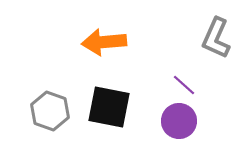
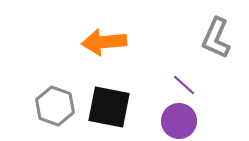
gray hexagon: moved 5 px right, 5 px up
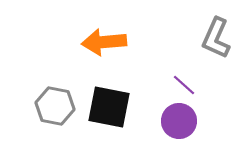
gray hexagon: rotated 9 degrees counterclockwise
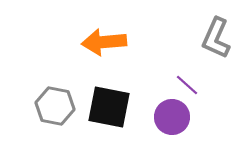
purple line: moved 3 px right
purple circle: moved 7 px left, 4 px up
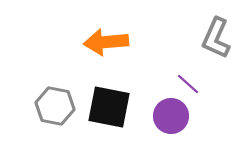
orange arrow: moved 2 px right
purple line: moved 1 px right, 1 px up
purple circle: moved 1 px left, 1 px up
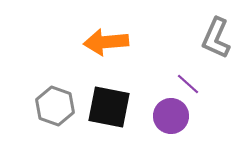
gray hexagon: rotated 9 degrees clockwise
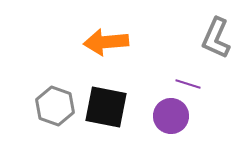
purple line: rotated 25 degrees counterclockwise
black square: moved 3 px left
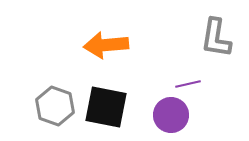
gray L-shape: rotated 15 degrees counterclockwise
orange arrow: moved 3 px down
purple line: rotated 30 degrees counterclockwise
purple circle: moved 1 px up
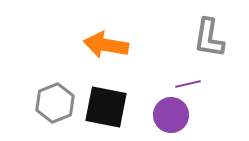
gray L-shape: moved 7 px left
orange arrow: rotated 15 degrees clockwise
gray hexagon: moved 3 px up; rotated 18 degrees clockwise
